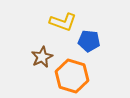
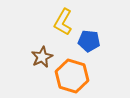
yellow L-shape: rotated 100 degrees clockwise
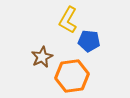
yellow L-shape: moved 5 px right, 2 px up
orange hexagon: rotated 24 degrees counterclockwise
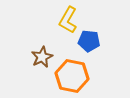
orange hexagon: rotated 20 degrees clockwise
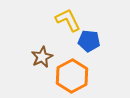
yellow L-shape: rotated 124 degrees clockwise
orange hexagon: rotated 20 degrees clockwise
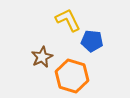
blue pentagon: moved 3 px right
orange hexagon: rotated 16 degrees counterclockwise
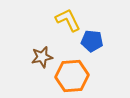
brown star: rotated 15 degrees clockwise
orange hexagon: rotated 20 degrees counterclockwise
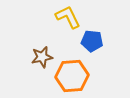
yellow L-shape: moved 3 px up
